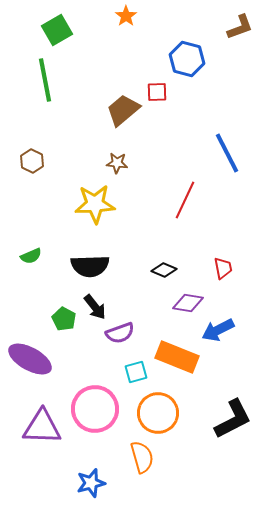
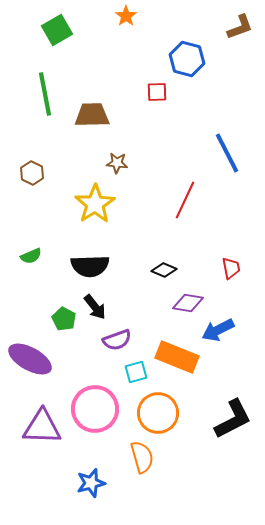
green line: moved 14 px down
brown trapezoid: moved 31 px left, 5 px down; rotated 39 degrees clockwise
brown hexagon: moved 12 px down
yellow star: rotated 30 degrees counterclockwise
red trapezoid: moved 8 px right
purple semicircle: moved 3 px left, 7 px down
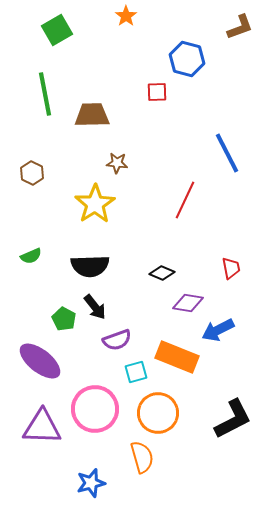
black diamond: moved 2 px left, 3 px down
purple ellipse: moved 10 px right, 2 px down; rotated 9 degrees clockwise
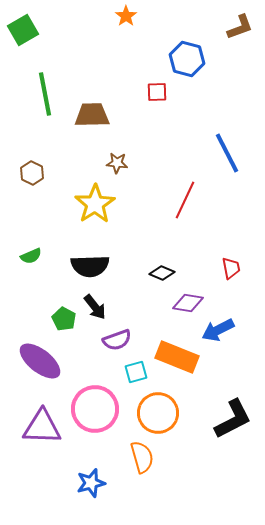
green square: moved 34 px left
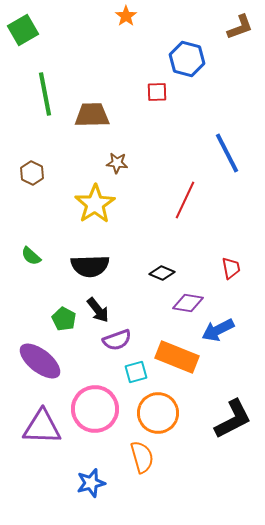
green semicircle: rotated 65 degrees clockwise
black arrow: moved 3 px right, 3 px down
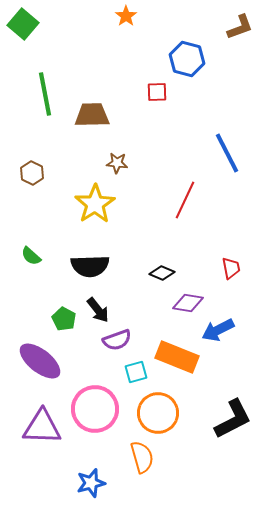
green square: moved 6 px up; rotated 20 degrees counterclockwise
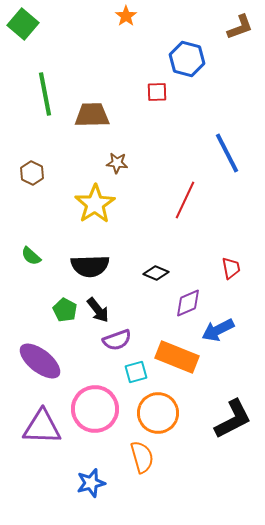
black diamond: moved 6 px left
purple diamond: rotated 32 degrees counterclockwise
green pentagon: moved 1 px right, 9 px up
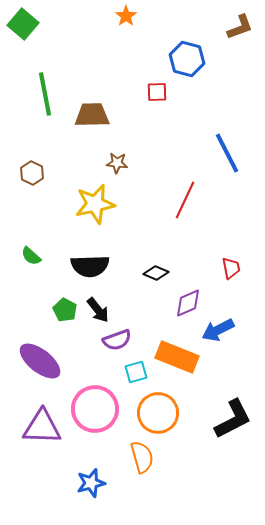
yellow star: rotated 21 degrees clockwise
